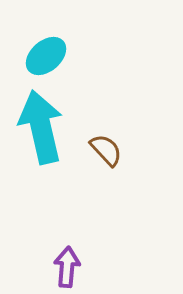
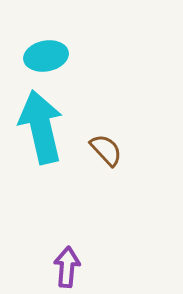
cyan ellipse: rotated 30 degrees clockwise
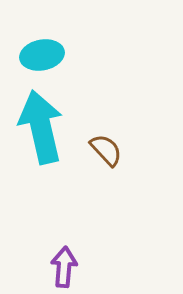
cyan ellipse: moved 4 px left, 1 px up
purple arrow: moved 3 px left
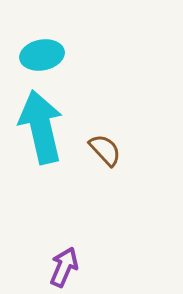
brown semicircle: moved 1 px left
purple arrow: rotated 18 degrees clockwise
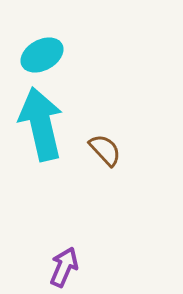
cyan ellipse: rotated 18 degrees counterclockwise
cyan arrow: moved 3 px up
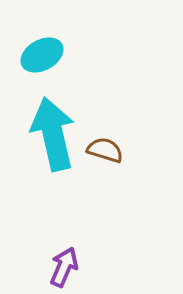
cyan arrow: moved 12 px right, 10 px down
brown semicircle: rotated 30 degrees counterclockwise
